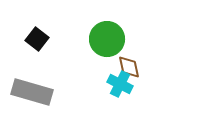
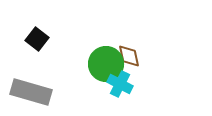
green circle: moved 1 px left, 25 px down
brown diamond: moved 11 px up
gray rectangle: moved 1 px left
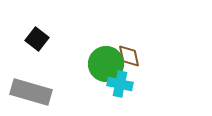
cyan cross: rotated 15 degrees counterclockwise
